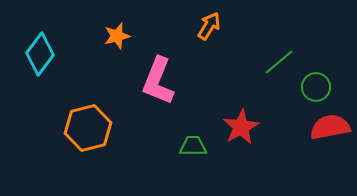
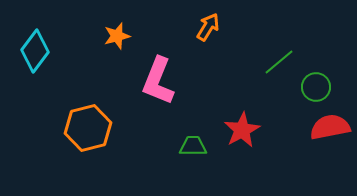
orange arrow: moved 1 px left, 1 px down
cyan diamond: moved 5 px left, 3 px up
red star: moved 1 px right, 3 px down
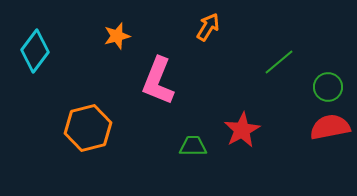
green circle: moved 12 px right
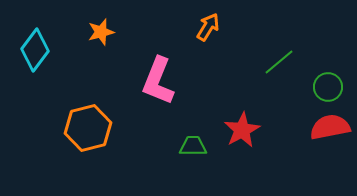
orange star: moved 16 px left, 4 px up
cyan diamond: moved 1 px up
